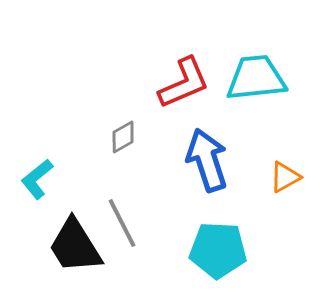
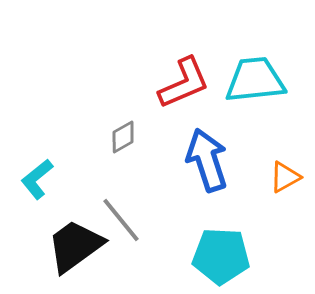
cyan trapezoid: moved 1 px left, 2 px down
gray line: moved 1 px left, 3 px up; rotated 12 degrees counterclockwise
black trapezoid: rotated 86 degrees clockwise
cyan pentagon: moved 3 px right, 6 px down
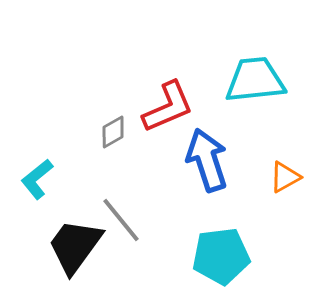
red L-shape: moved 16 px left, 24 px down
gray diamond: moved 10 px left, 5 px up
black trapezoid: rotated 18 degrees counterclockwise
cyan pentagon: rotated 10 degrees counterclockwise
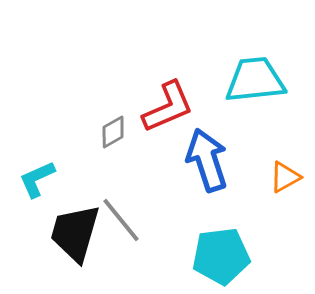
cyan L-shape: rotated 15 degrees clockwise
black trapezoid: moved 13 px up; rotated 20 degrees counterclockwise
